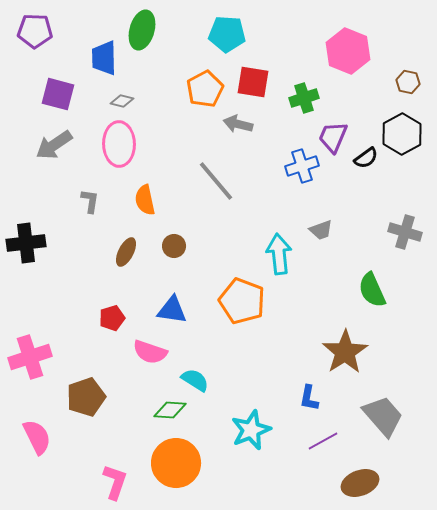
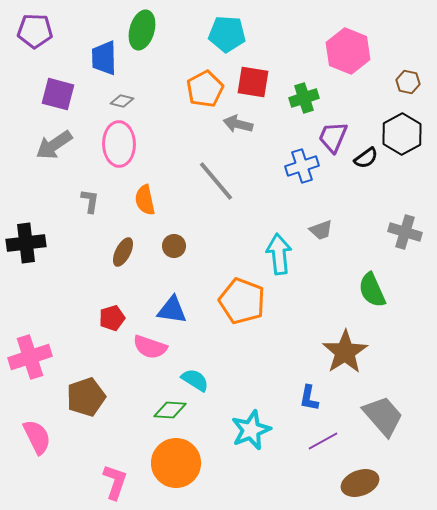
brown ellipse at (126, 252): moved 3 px left
pink semicircle at (150, 352): moved 5 px up
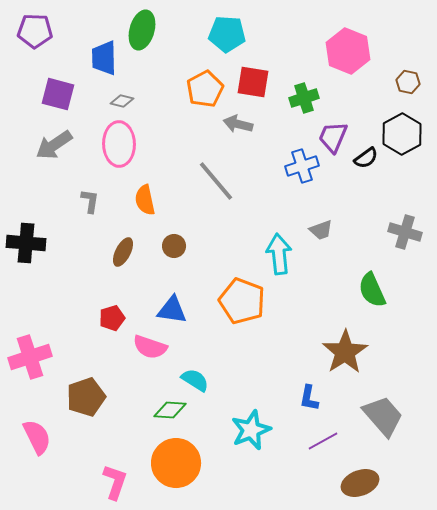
black cross at (26, 243): rotated 12 degrees clockwise
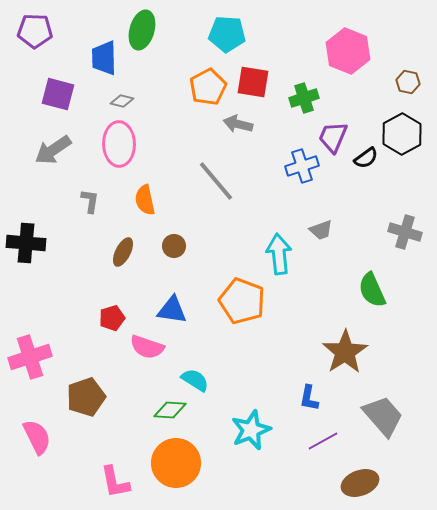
orange pentagon at (205, 89): moved 3 px right, 2 px up
gray arrow at (54, 145): moved 1 px left, 5 px down
pink semicircle at (150, 347): moved 3 px left
pink L-shape at (115, 482): rotated 150 degrees clockwise
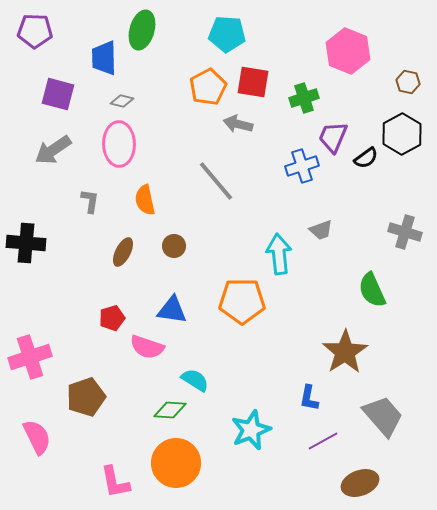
orange pentagon at (242, 301): rotated 21 degrees counterclockwise
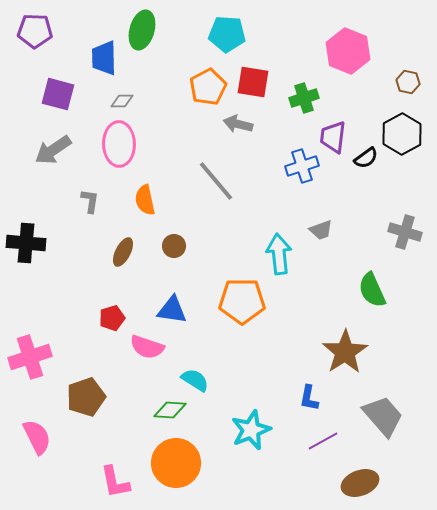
gray diamond at (122, 101): rotated 15 degrees counterclockwise
purple trapezoid at (333, 137): rotated 16 degrees counterclockwise
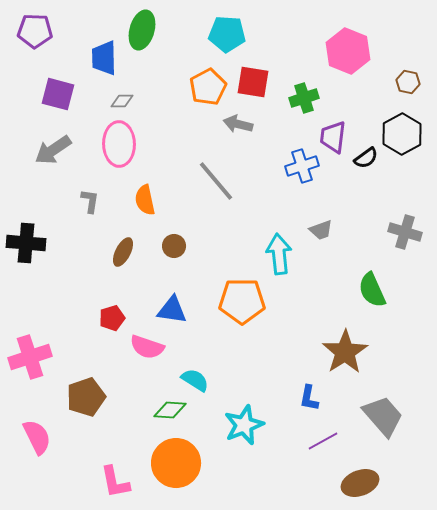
cyan star at (251, 430): moved 7 px left, 5 px up
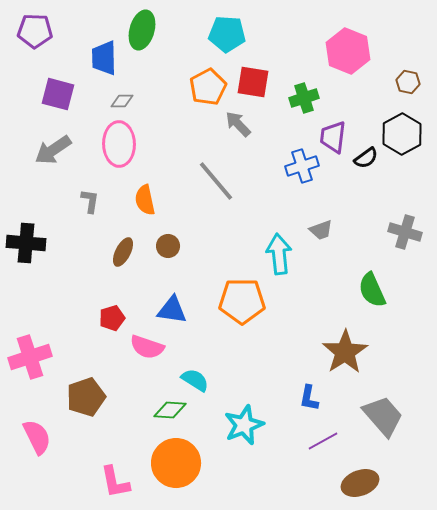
gray arrow at (238, 124): rotated 32 degrees clockwise
brown circle at (174, 246): moved 6 px left
